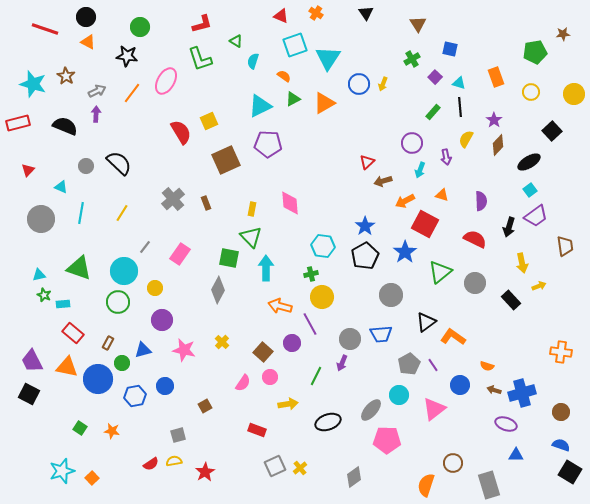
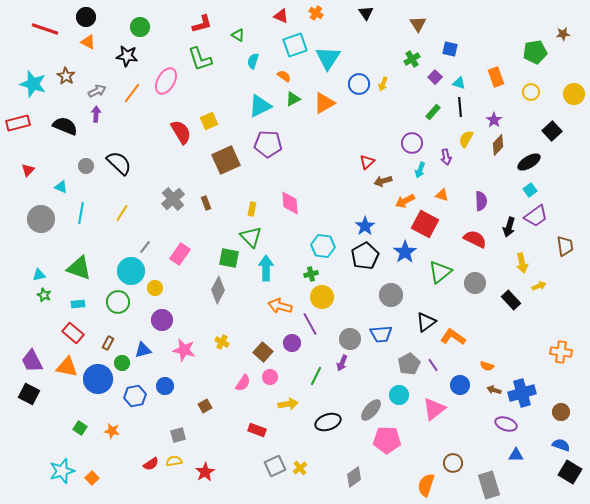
green triangle at (236, 41): moved 2 px right, 6 px up
cyan circle at (124, 271): moved 7 px right
cyan rectangle at (63, 304): moved 15 px right
yellow cross at (222, 342): rotated 16 degrees counterclockwise
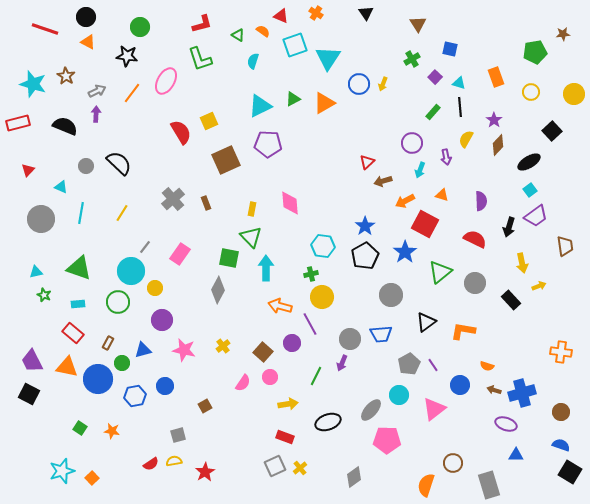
orange semicircle at (284, 76): moved 21 px left, 45 px up
cyan triangle at (39, 275): moved 3 px left, 3 px up
orange L-shape at (453, 337): moved 10 px right, 6 px up; rotated 25 degrees counterclockwise
yellow cross at (222, 342): moved 1 px right, 4 px down; rotated 24 degrees clockwise
red rectangle at (257, 430): moved 28 px right, 7 px down
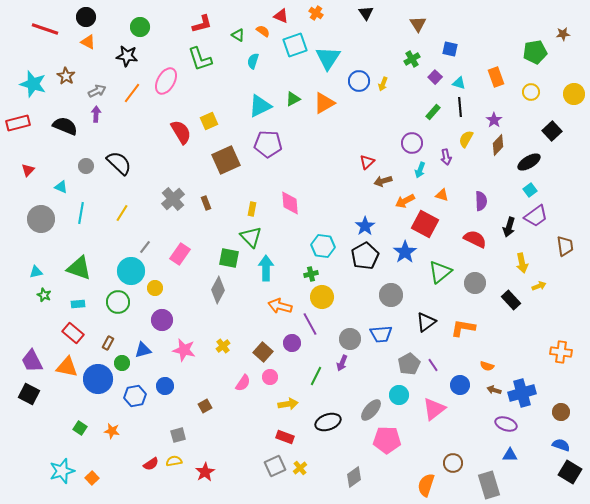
blue circle at (359, 84): moved 3 px up
orange L-shape at (463, 331): moved 3 px up
blue triangle at (516, 455): moved 6 px left
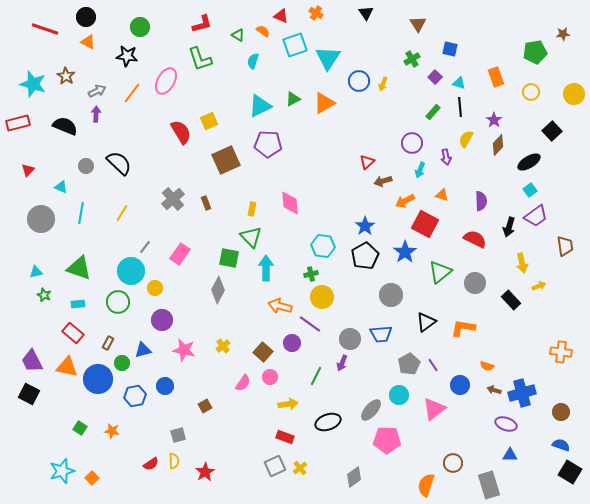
purple line at (310, 324): rotated 25 degrees counterclockwise
yellow semicircle at (174, 461): rotated 98 degrees clockwise
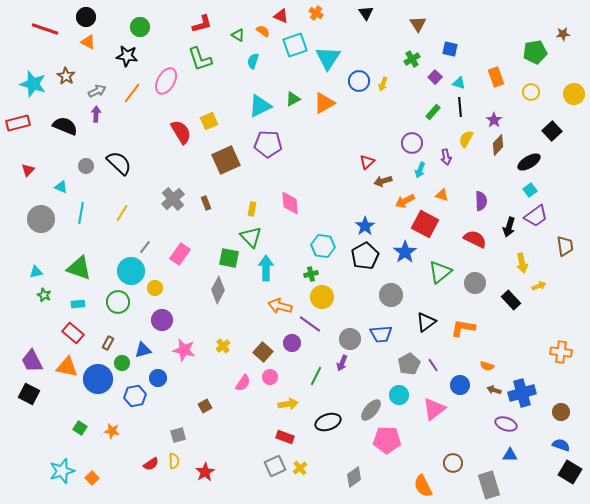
blue circle at (165, 386): moved 7 px left, 8 px up
orange semicircle at (426, 485): moved 3 px left, 1 px down; rotated 45 degrees counterclockwise
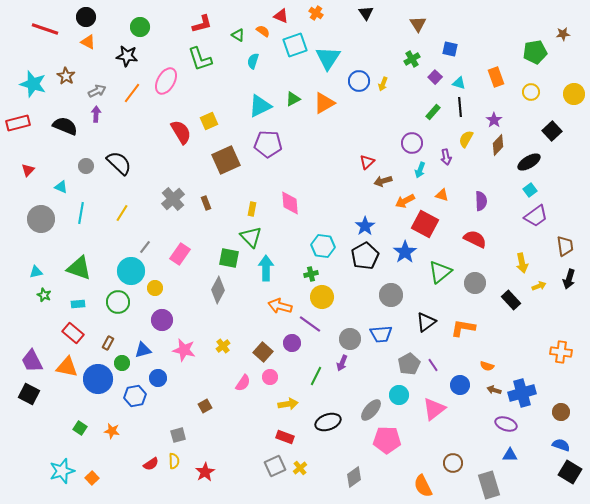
black arrow at (509, 227): moved 60 px right, 52 px down
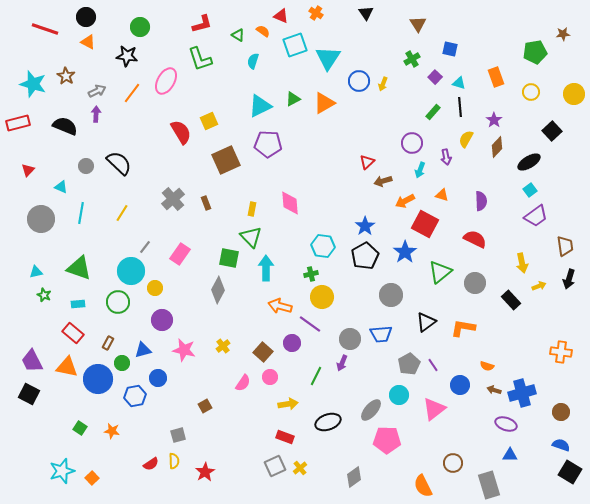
brown diamond at (498, 145): moved 1 px left, 2 px down
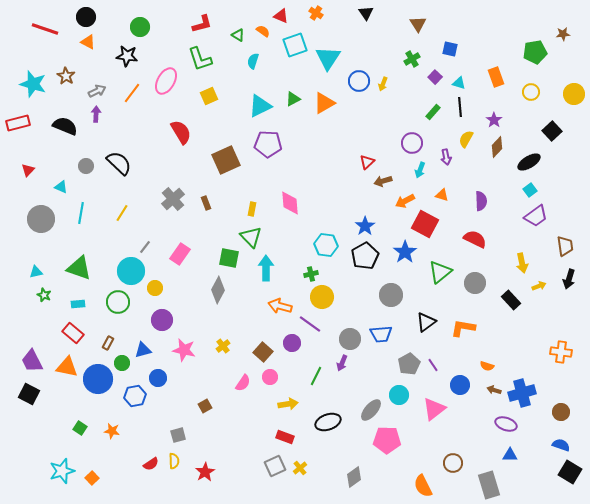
yellow square at (209, 121): moved 25 px up
cyan hexagon at (323, 246): moved 3 px right, 1 px up
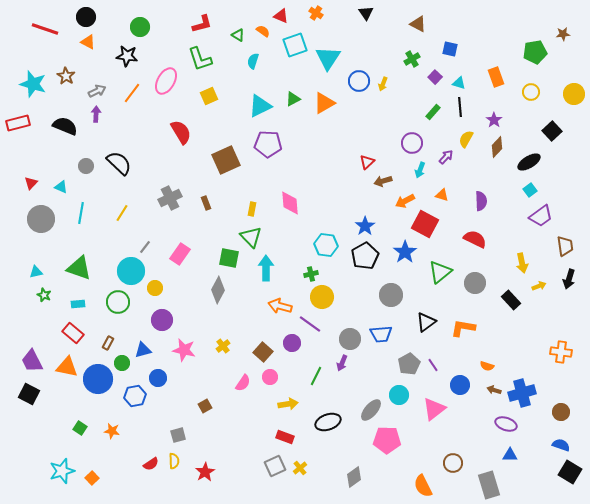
brown triangle at (418, 24): rotated 30 degrees counterclockwise
purple arrow at (446, 157): rotated 126 degrees counterclockwise
red triangle at (28, 170): moved 3 px right, 13 px down
gray cross at (173, 199): moved 3 px left, 1 px up; rotated 15 degrees clockwise
purple trapezoid at (536, 216): moved 5 px right
